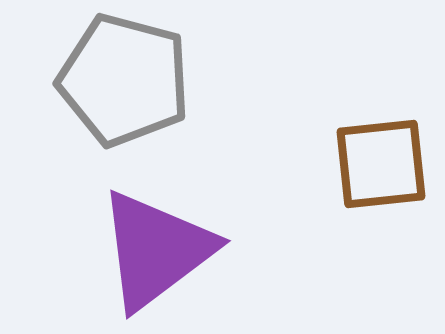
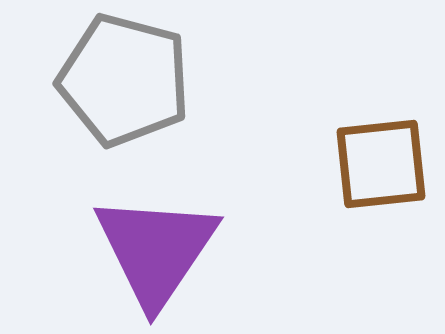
purple triangle: rotated 19 degrees counterclockwise
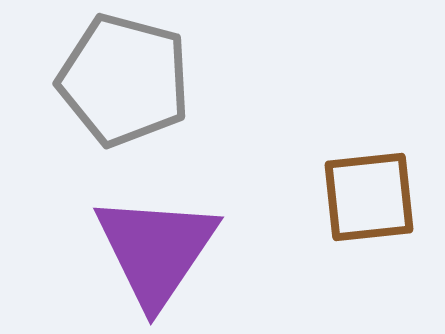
brown square: moved 12 px left, 33 px down
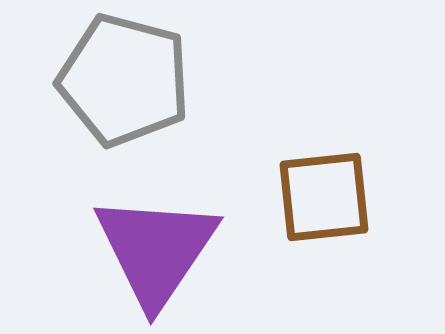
brown square: moved 45 px left
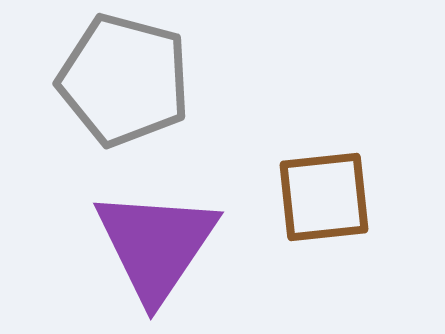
purple triangle: moved 5 px up
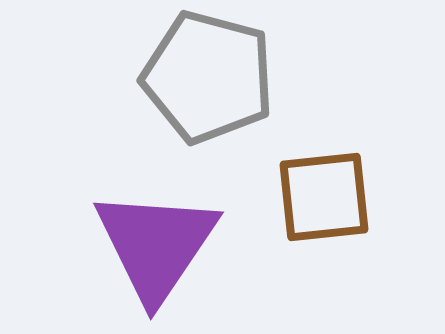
gray pentagon: moved 84 px right, 3 px up
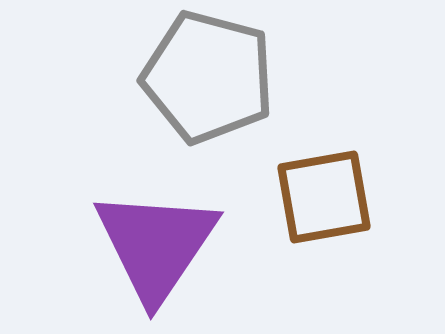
brown square: rotated 4 degrees counterclockwise
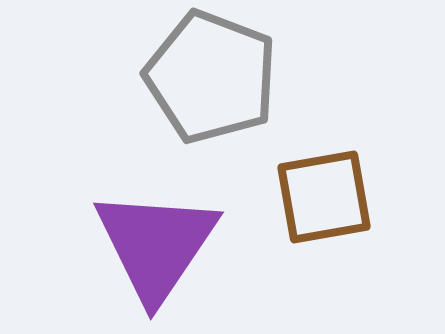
gray pentagon: moved 3 px right; rotated 6 degrees clockwise
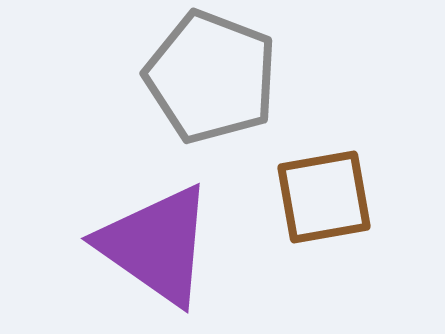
purple triangle: rotated 29 degrees counterclockwise
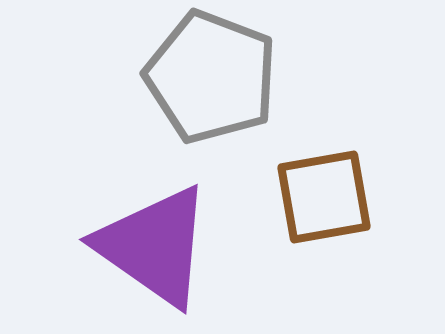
purple triangle: moved 2 px left, 1 px down
